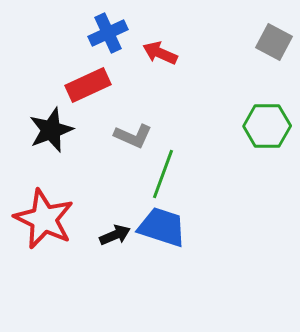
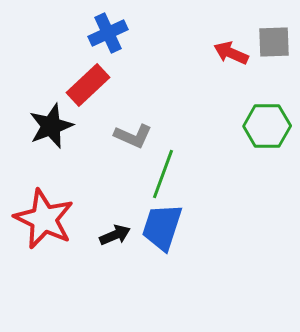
gray square: rotated 30 degrees counterclockwise
red arrow: moved 71 px right
red rectangle: rotated 18 degrees counterclockwise
black star: moved 4 px up
blue trapezoid: rotated 90 degrees counterclockwise
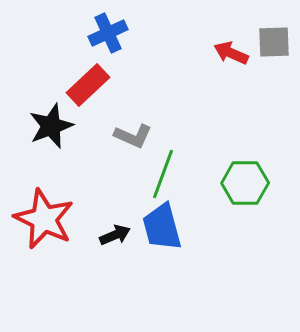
green hexagon: moved 22 px left, 57 px down
blue trapezoid: rotated 33 degrees counterclockwise
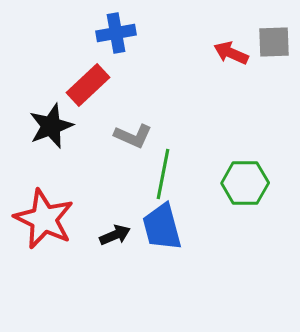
blue cross: moved 8 px right; rotated 15 degrees clockwise
green line: rotated 9 degrees counterclockwise
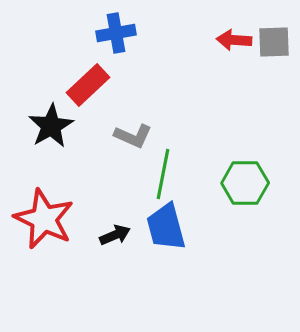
red arrow: moved 3 px right, 13 px up; rotated 20 degrees counterclockwise
black star: rotated 9 degrees counterclockwise
blue trapezoid: moved 4 px right
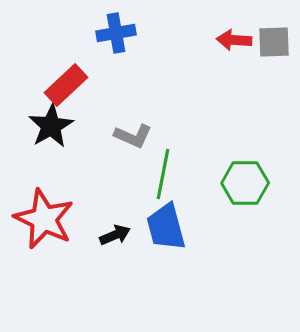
red rectangle: moved 22 px left
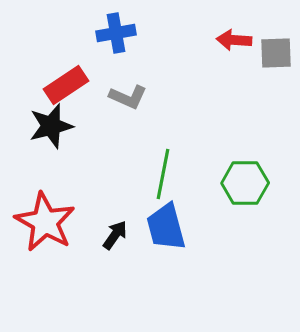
gray square: moved 2 px right, 11 px down
red rectangle: rotated 9 degrees clockwise
black star: rotated 15 degrees clockwise
gray L-shape: moved 5 px left, 39 px up
red star: moved 1 px right, 3 px down; rotated 4 degrees clockwise
black arrow: rotated 32 degrees counterclockwise
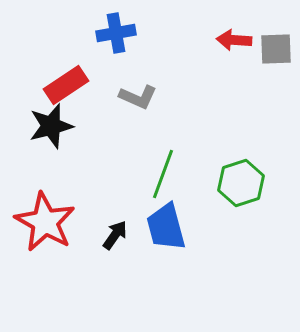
gray square: moved 4 px up
gray L-shape: moved 10 px right
green line: rotated 9 degrees clockwise
green hexagon: moved 4 px left; rotated 18 degrees counterclockwise
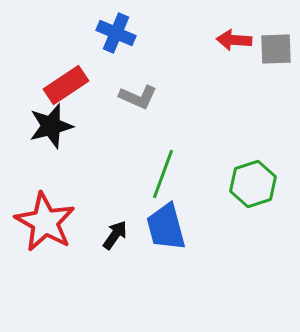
blue cross: rotated 33 degrees clockwise
green hexagon: moved 12 px right, 1 px down
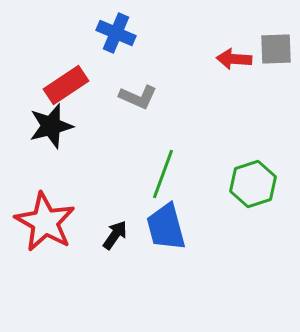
red arrow: moved 19 px down
